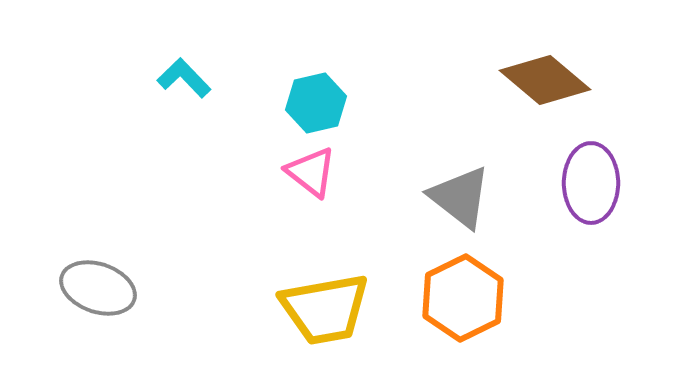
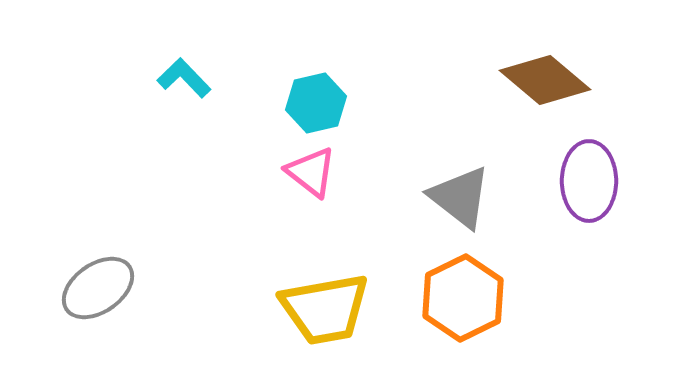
purple ellipse: moved 2 px left, 2 px up
gray ellipse: rotated 54 degrees counterclockwise
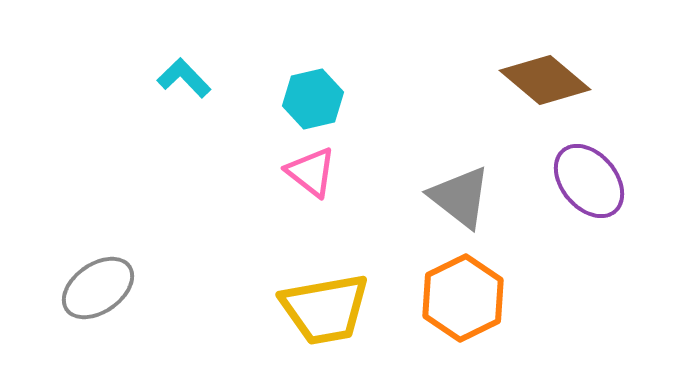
cyan hexagon: moved 3 px left, 4 px up
purple ellipse: rotated 40 degrees counterclockwise
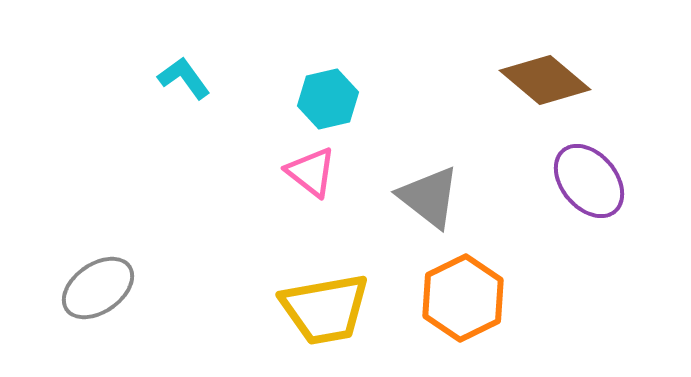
cyan L-shape: rotated 8 degrees clockwise
cyan hexagon: moved 15 px right
gray triangle: moved 31 px left
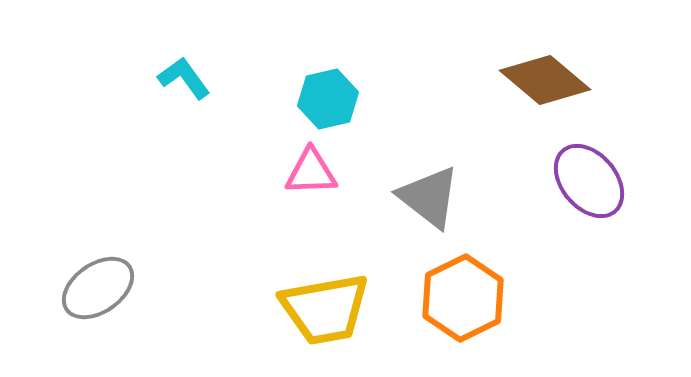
pink triangle: rotated 40 degrees counterclockwise
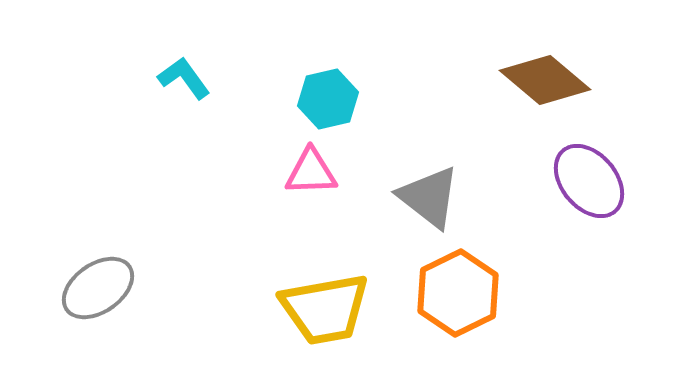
orange hexagon: moved 5 px left, 5 px up
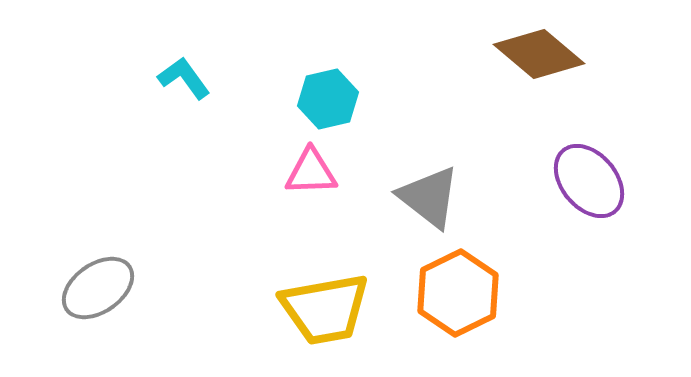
brown diamond: moved 6 px left, 26 px up
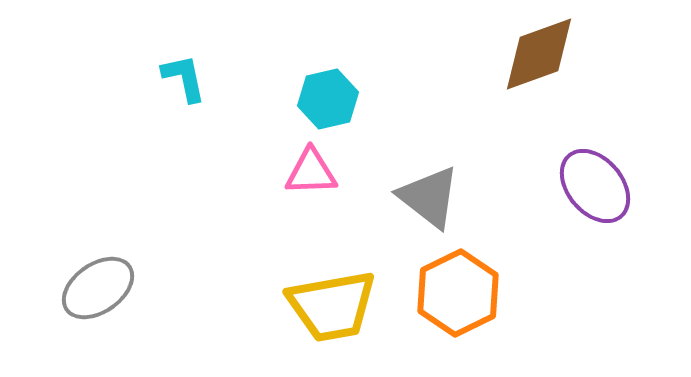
brown diamond: rotated 60 degrees counterclockwise
cyan L-shape: rotated 24 degrees clockwise
purple ellipse: moved 6 px right, 5 px down
yellow trapezoid: moved 7 px right, 3 px up
